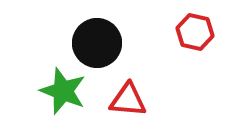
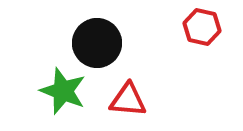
red hexagon: moved 7 px right, 5 px up
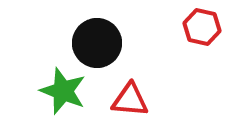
red triangle: moved 2 px right
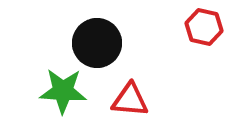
red hexagon: moved 2 px right
green star: rotated 18 degrees counterclockwise
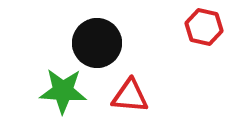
red triangle: moved 4 px up
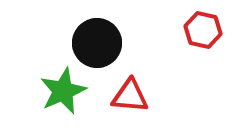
red hexagon: moved 1 px left, 3 px down
green star: rotated 27 degrees counterclockwise
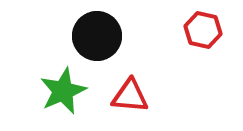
black circle: moved 7 px up
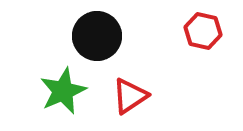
red hexagon: moved 1 px down
red triangle: rotated 39 degrees counterclockwise
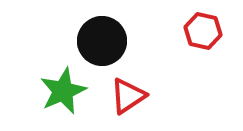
black circle: moved 5 px right, 5 px down
red triangle: moved 2 px left
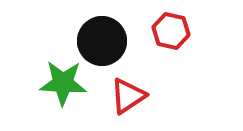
red hexagon: moved 32 px left
green star: moved 8 px up; rotated 27 degrees clockwise
